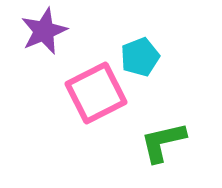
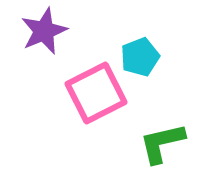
green L-shape: moved 1 px left, 1 px down
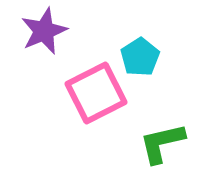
cyan pentagon: rotated 12 degrees counterclockwise
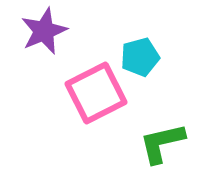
cyan pentagon: rotated 18 degrees clockwise
